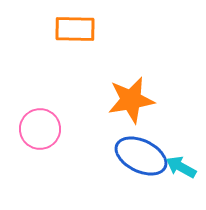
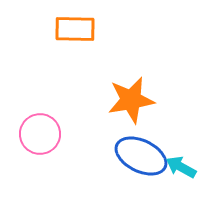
pink circle: moved 5 px down
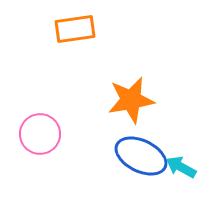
orange rectangle: rotated 9 degrees counterclockwise
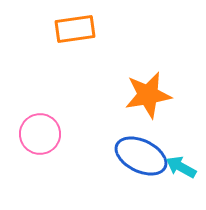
orange star: moved 17 px right, 5 px up
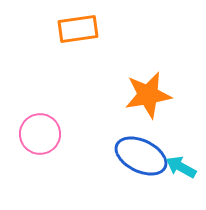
orange rectangle: moved 3 px right
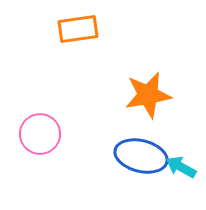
blue ellipse: rotated 12 degrees counterclockwise
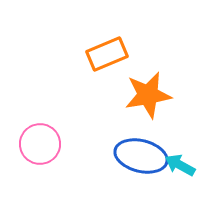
orange rectangle: moved 29 px right, 25 px down; rotated 15 degrees counterclockwise
pink circle: moved 10 px down
cyan arrow: moved 1 px left, 2 px up
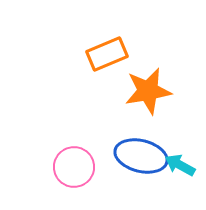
orange star: moved 4 px up
pink circle: moved 34 px right, 23 px down
